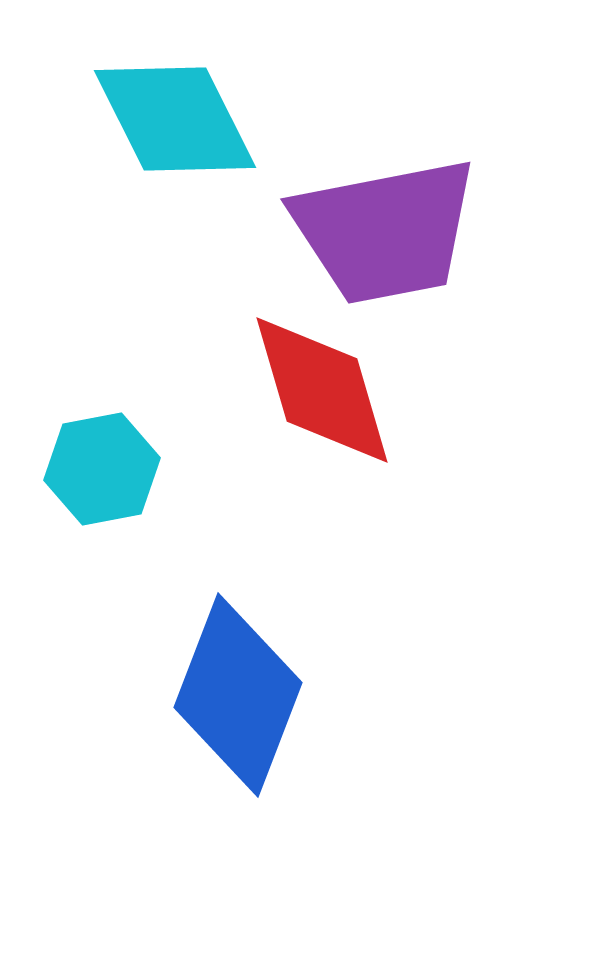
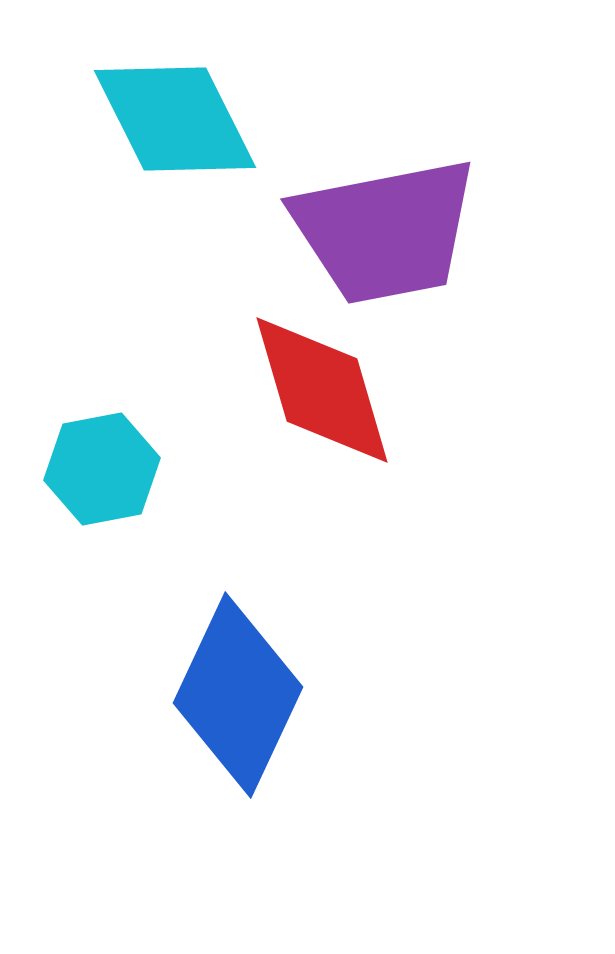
blue diamond: rotated 4 degrees clockwise
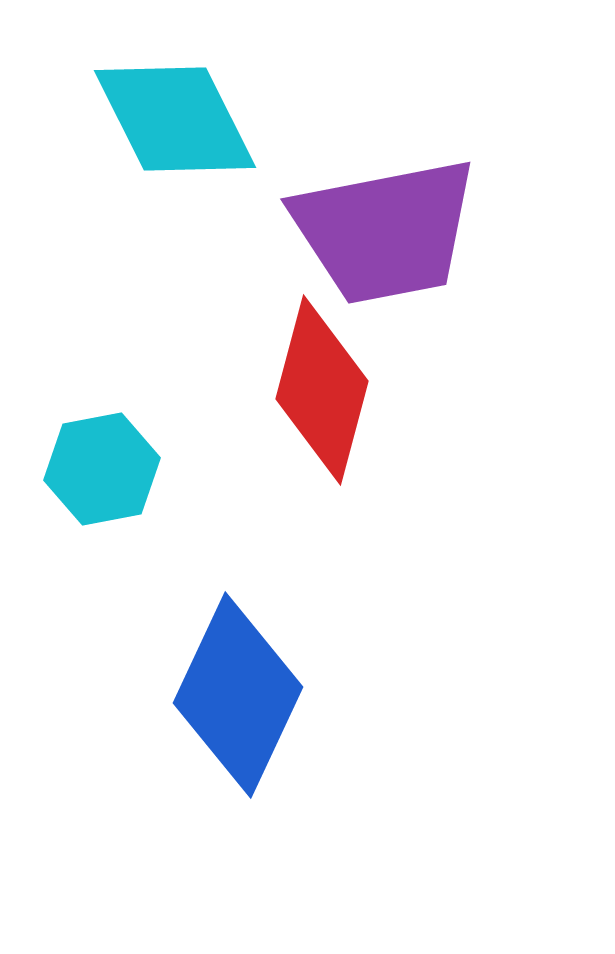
red diamond: rotated 31 degrees clockwise
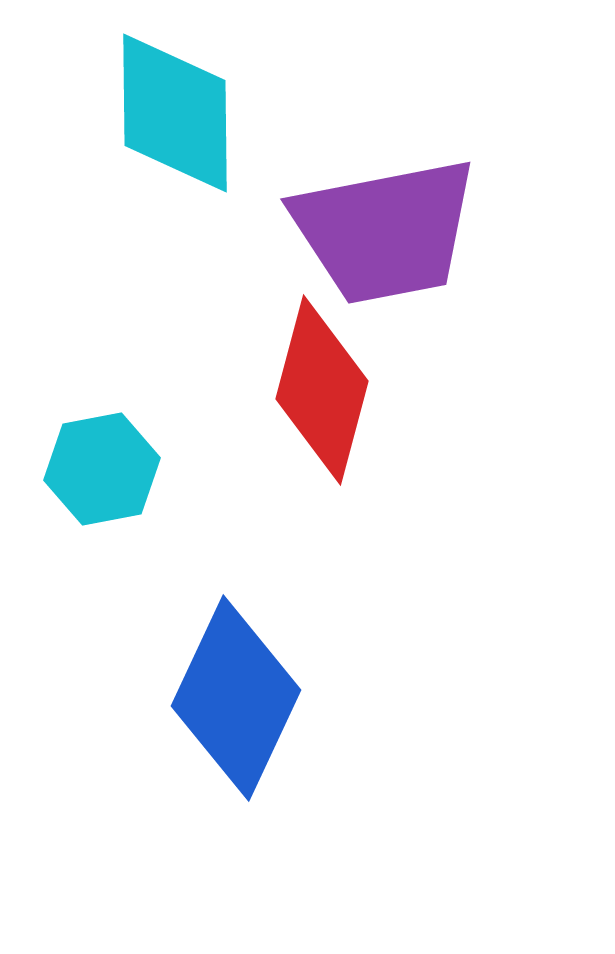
cyan diamond: moved 6 px up; rotated 26 degrees clockwise
blue diamond: moved 2 px left, 3 px down
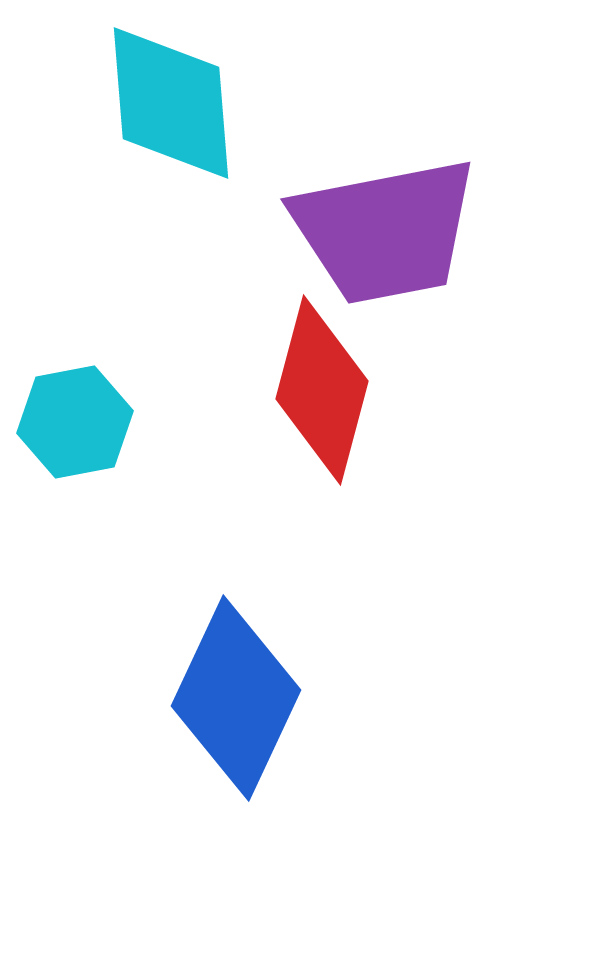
cyan diamond: moved 4 px left, 10 px up; rotated 4 degrees counterclockwise
cyan hexagon: moved 27 px left, 47 px up
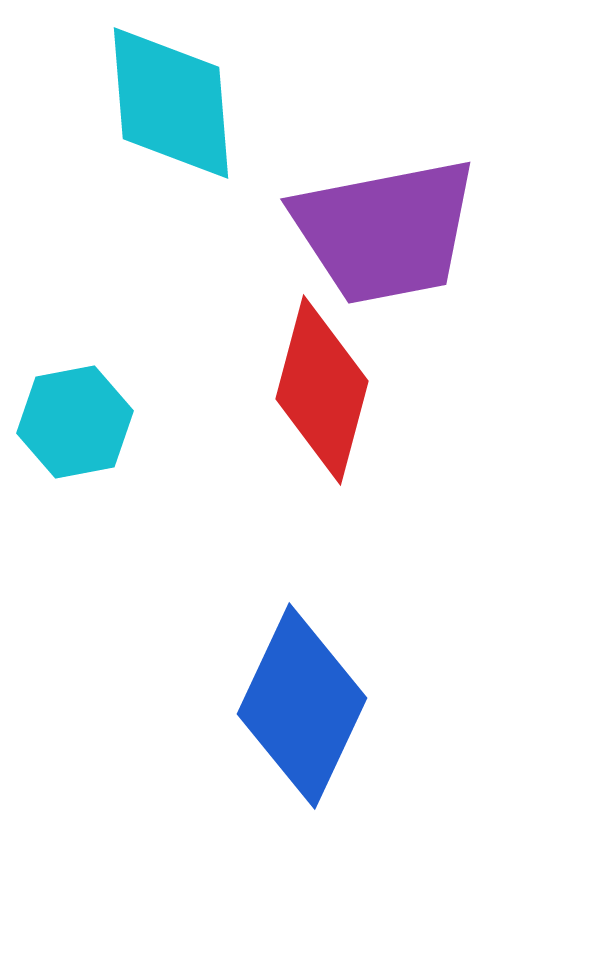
blue diamond: moved 66 px right, 8 px down
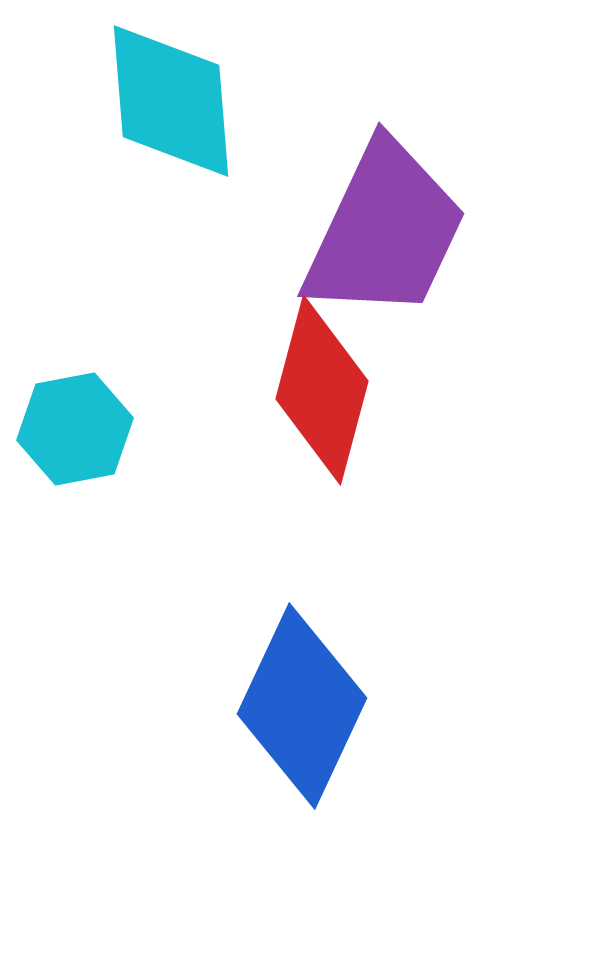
cyan diamond: moved 2 px up
purple trapezoid: rotated 54 degrees counterclockwise
cyan hexagon: moved 7 px down
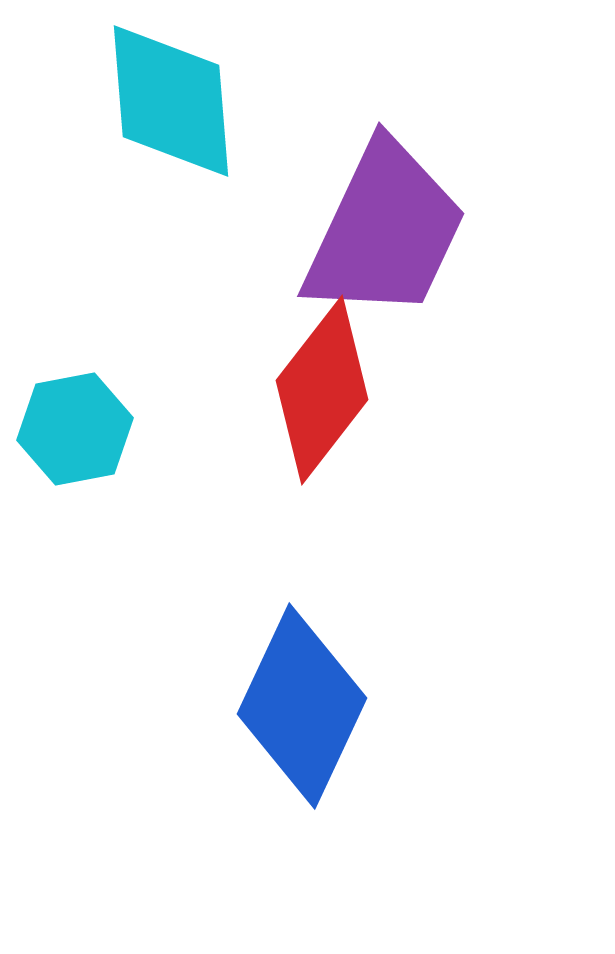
red diamond: rotated 23 degrees clockwise
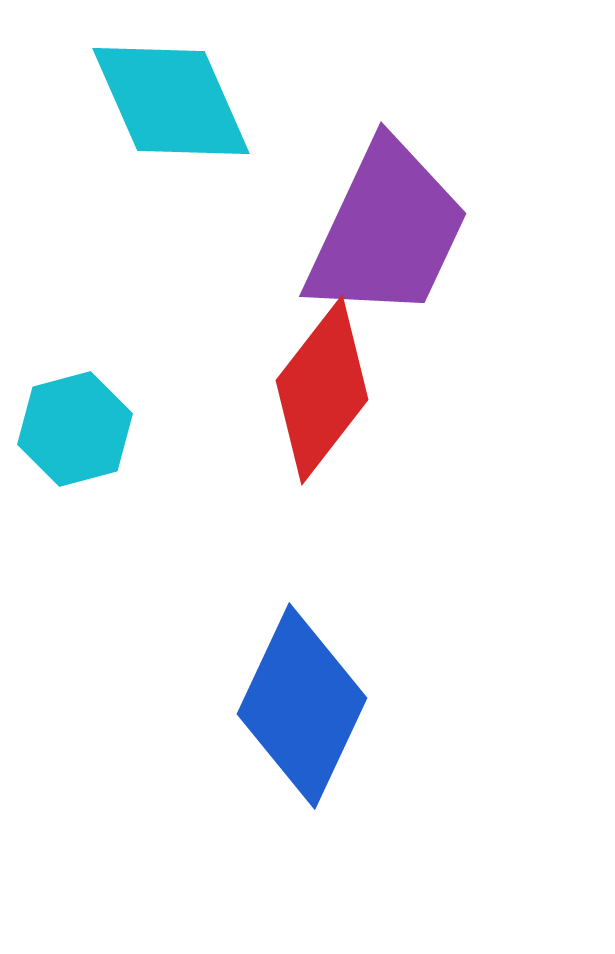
cyan diamond: rotated 19 degrees counterclockwise
purple trapezoid: moved 2 px right
cyan hexagon: rotated 4 degrees counterclockwise
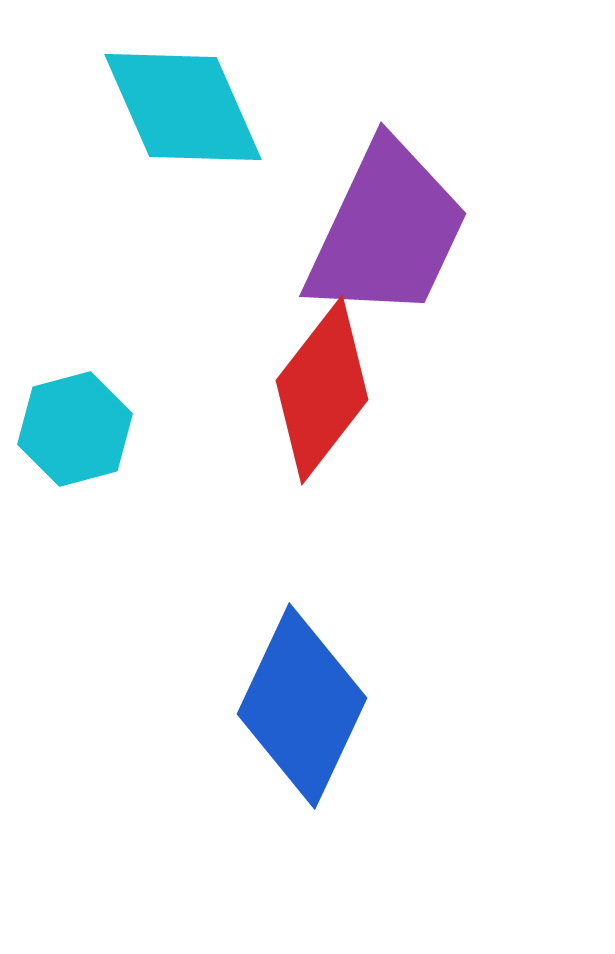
cyan diamond: moved 12 px right, 6 px down
